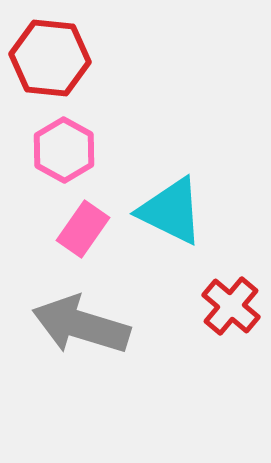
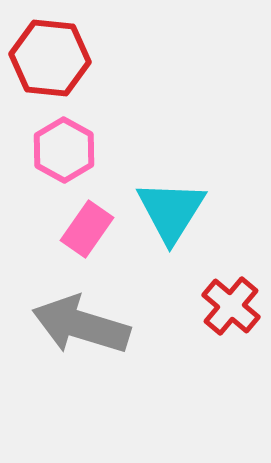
cyan triangle: rotated 36 degrees clockwise
pink rectangle: moved 4 px right
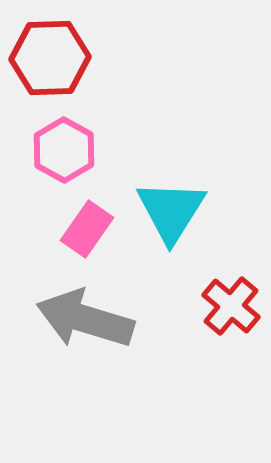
red hexagon: rotated 8 degrees counterclockwise
gray arrow: moved 4 px right, 6 px up
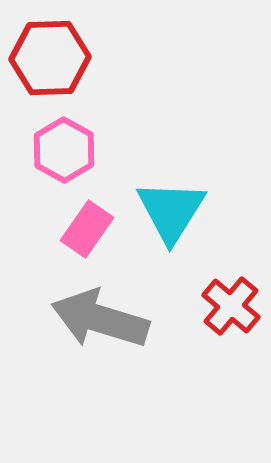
gray arrow: moved 15 px right
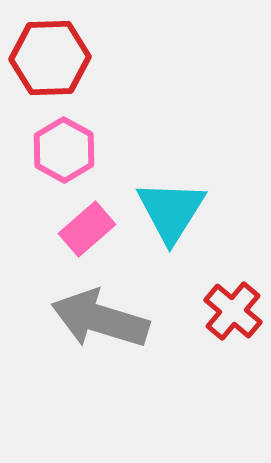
pink rectangle: rotated 14 degrees clockwise
red cross: moved 2 px right, 5 px down
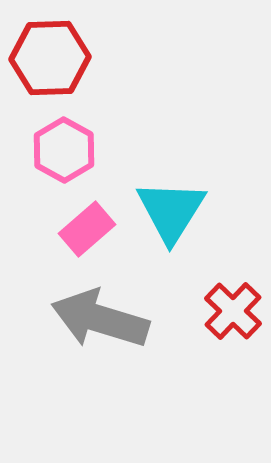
red cross: rotated 4 degrees clockwise
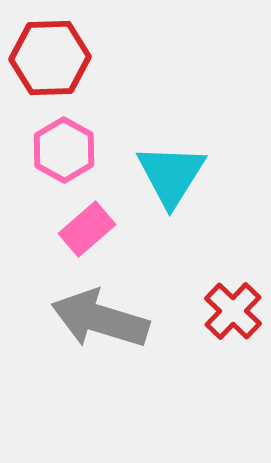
cyan triangle: moved 36 px up
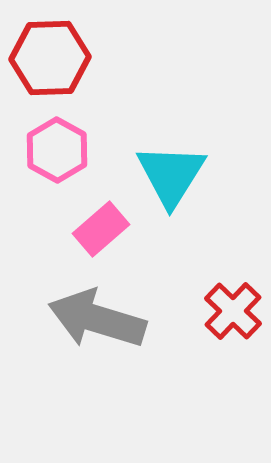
pink hexagon: moved 7 px left
pink rectangle: moved 14 px right
gray arrow: moved 3 px left
